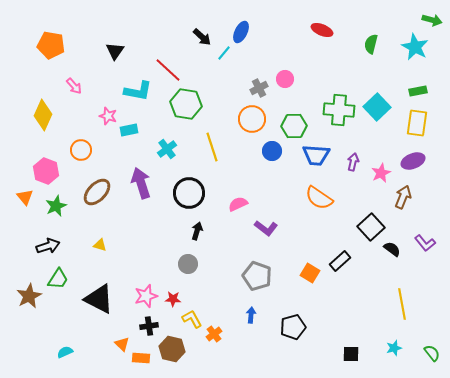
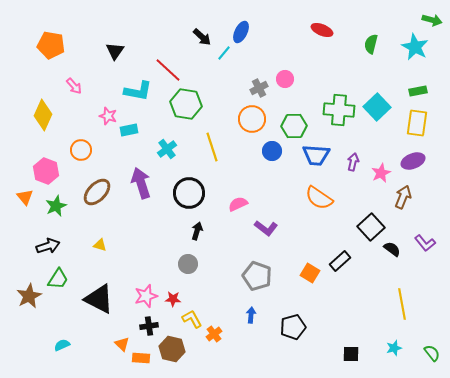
cyan semicircle at (65, 352): moved 3 px left, 7 px up
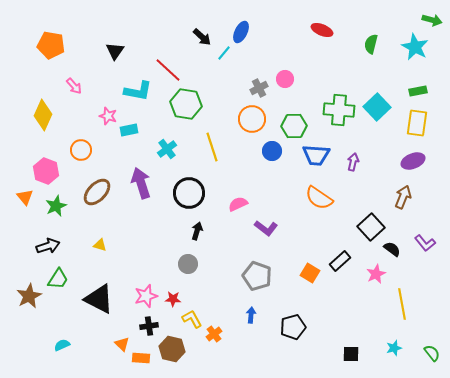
pink star at (381, 173): moved 5 px left, 101 px down
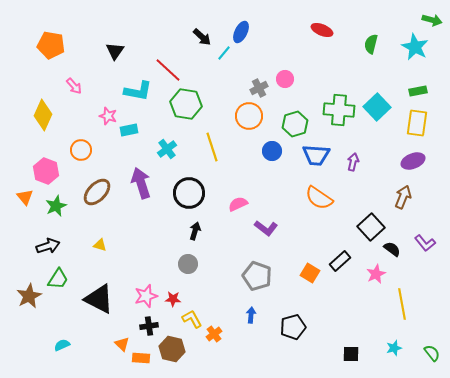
orange circle at (252, 119): moved 3 px left, 3 px up
green hexagon at (294, 126): moved 1 px right, 2 px up; rotated 15 degrees counterclockwise
black arrow at (197, 231): moved 2 px left
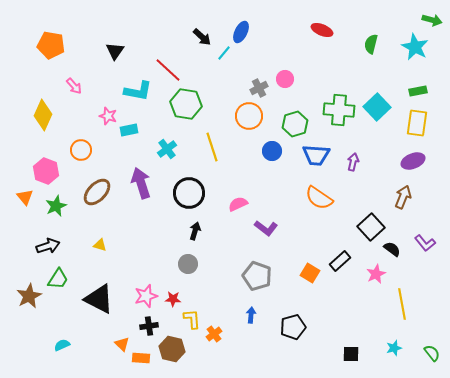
yellow L-shape at (192, 319): rotated 25 degrees clockwise
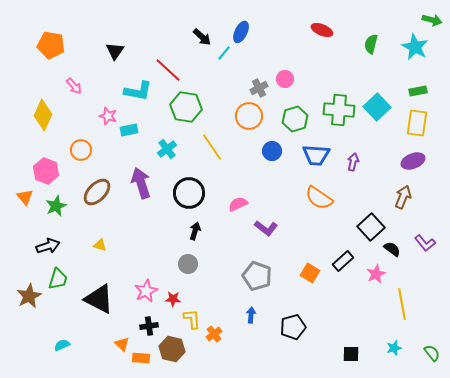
green hexagon at (186, 104): moved 3 px down
green hexagon at (295, 124): moved 5 px up
yellow line at (212, 147): rotated 16 degrees counterclockwise
black rectangle at (340, 261): moved 3 px right
green trapezoid at (58, 279): rotated 15 degrees counterclockwise
pink star at (146, 296): moved 5 px up; rotated 10 degrees counterclockwise
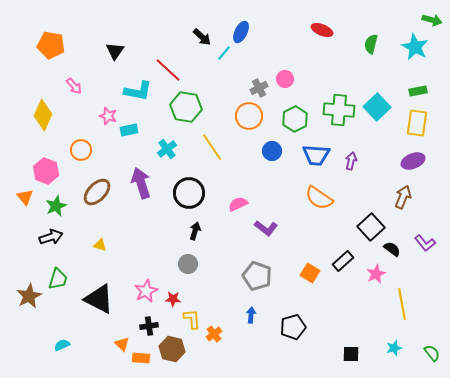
green hexagon at (295, 119): rotated 10 degrees counterclockwise
purple arrow at (353, 162): moved 2 px left, 1 px up
black arrow at (48, 246): moved 3 px right, 9 px up
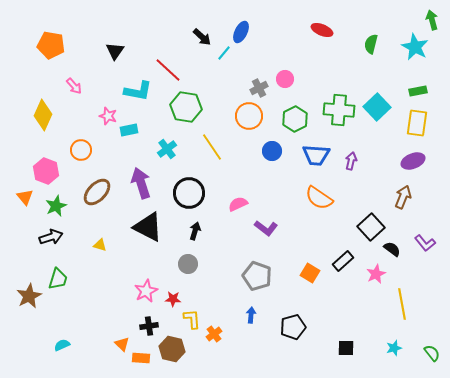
green arrow at (432, 20): rotated 120 degrees counterclockwise
black triangle at (99, 299): moved 49 px right, 72 px up
black square at (351, 354): moved 5 px left, 6 px up
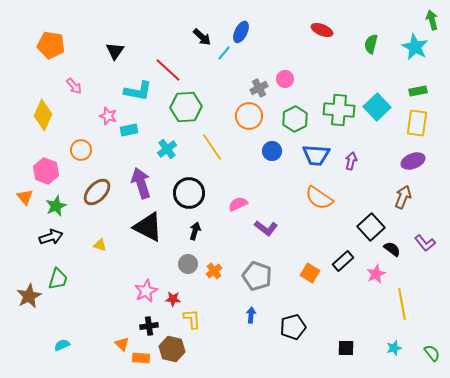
green hexagon at (186, 107): rotated 12 degrees counterclockwise
orange cross at (214, 334): moved 63 px up
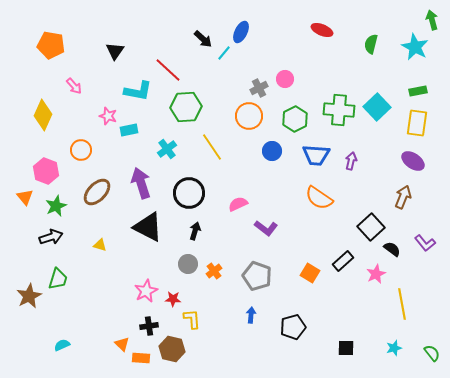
black arrow at (202, 37): moved 1 px right, 2 px down
purple ellipse at (413, 161): rotated 55 degrees clockwise
